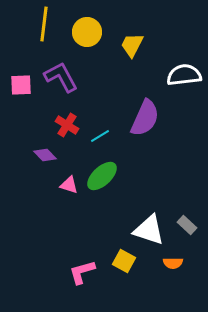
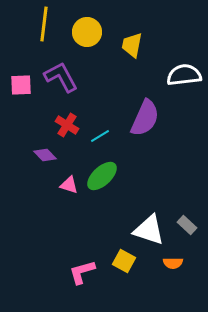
yellow trapezoid: rotated 16 degrees counterclockwise
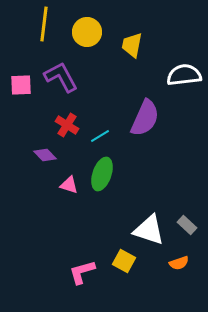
green ellipse: moved 2 px up; rotated 28 degrees counterclockwise
orange semicircle: moved 6 px right; rotated 18 degrees counterclockwise
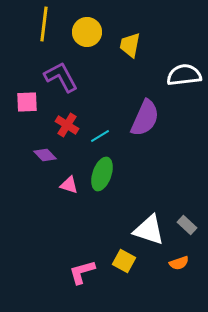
yellow trapezoid: moved 2 px left
pink square: moved 6 px right, 17 px down
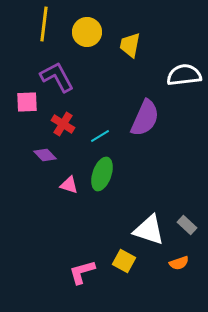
purple L-shape: moved 4 px left
red cross: moved 4 px left, 1 px up
